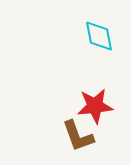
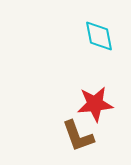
red star: moved 2 px up
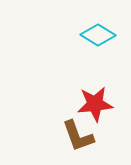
cyan diamond: moved 1 px left, 1 px up; rotated 48 degrees counterclockwise
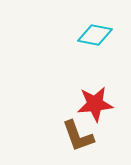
cyan diamond: moved 3 px left; rotated 20 degrees counterclockwise
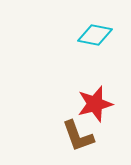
red star: rotated 9 degrees counterclockwise
